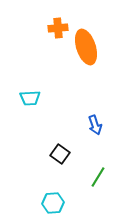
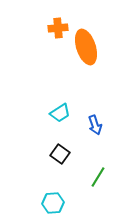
cyan trapezoid: moved 30 px right, 15 px down; rotated 30 degrees counterclockwise
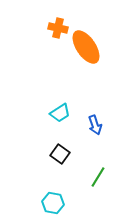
orange cross: rotated 18 degrees clockwise
orange ellipse: rotated 16 degrees counterclockwise
cyan hexagon: rotated 15 degrees clockwise
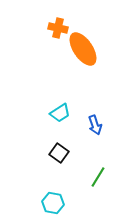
orange ellipse: moved 3 px left, 2 px down
black square: moved 1 px left, 1 px up
